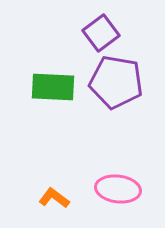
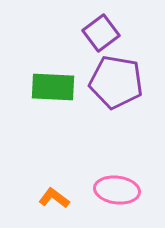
pink ellipse: moved 1 px left, 1 px down
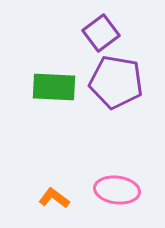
green rectangle: moved 1 px right
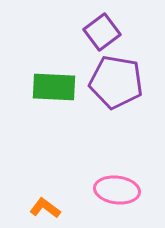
purple square: moved 1 px right, 1 px up
orange L-shape: moved 9 px left, 10 px down
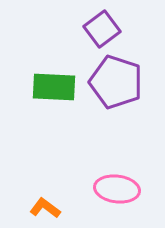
purple square: moved 3 px up
purple pentagon: rotated 8 degrees clockwise
pink ellipse: moved 1 px up
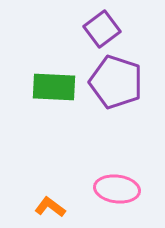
orange L-shape: moved 5 px right, 1 px up
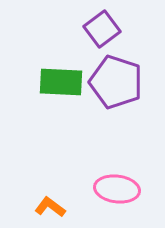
green rectangle: moved 7 px right, 5 px up
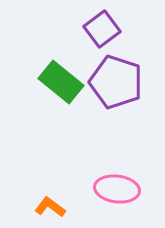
green rectangle: rotated 36 degrees clockwise
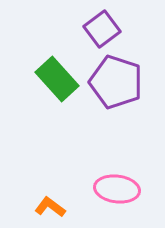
green rectangle: moved 4 px left, 3 px up; rotated 9 degrees clockwise
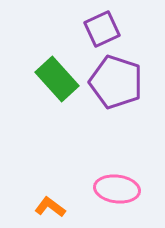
purple square: rotated 12 degrees clockwise
